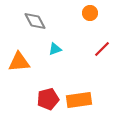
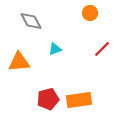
gray diamond: moved 4 px left
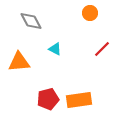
cyan triangle: rotated 48 degrees clockwise
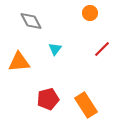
cyan triangle: rotated 40 degrees clockwise
orange rectangle: moved 7 px right, 5 px down; rotated 65 degrees clockwise
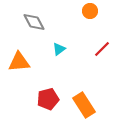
orange circle: moved 2 px up
gray diamond: moved 3 px right, 1 px down
cyan triangle: moved 4 px right; rotated 16 degrees clockwise
orange rectangle: moved 2 px left
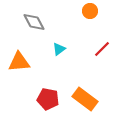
red pentagon: rotated 25 degrees clockwise
orange rectangle: moved 1 px right, 6 px up; rotated 20 degrees counterclockwise
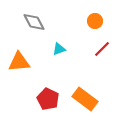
orange circle: moved 5 px right, 10 px down
cyan triangle: rotated 16 degrees clockwise
red pentagon: rotated 15 degrees clockwise
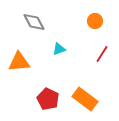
red line: moved 5 px down; rotated 12 degrees counterclockwise
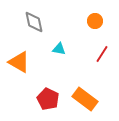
gray diamond: rotated 15 degrees clockwise
cyan triangle: rotated 32 degrees clockwise
orange triangle: rotated 35 degrees clockwise
